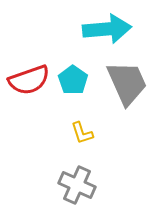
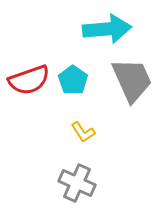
gray trapezoid: moved 5 px right, 3 px up
yellow L-shape: moved 1 px right, 1 px up; rotated 15 degrees counterclockwise
gray cross: moved 2 px up
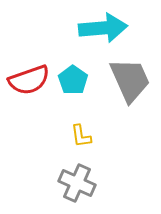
cyan arrow: moved 4 px left, 1 px up
gray trapezoid: moved 2 px left
yellow L-shape: moved 2 px left, 4 px down; rotated 25 degrees clockwise
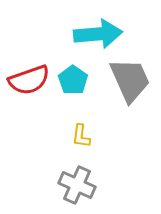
cyan arrow: moved 5 px left, 6 px down
yellow L-shape: rotated 15 degrees clockwise
gray cross: moved 2 px down
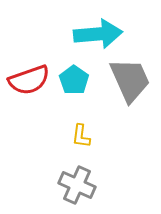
cyan pentagon: moved 1 px right
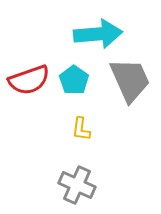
yellow L-shape: moved 7 px up
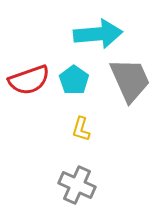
yellow L-shape: rotated 10 degrees clockwise
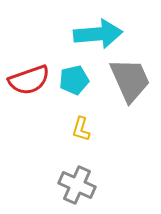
cyan pentagon: rotated 24 degrees clockwise
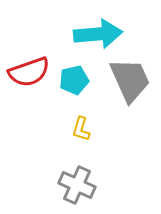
red semicircle: moved 8 px up
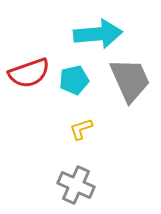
red semicircle: moved 1 px down
yellow L-shape: rotated 55 degrees clockwise
gray cross: moved 1 px left
